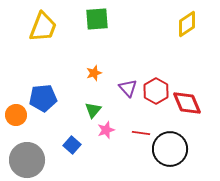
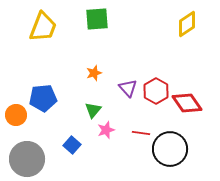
red diamond: rotated 12 degrees counterclockwise
gray circle: moved 1 px up
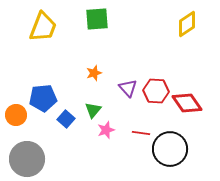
red hexagon: rotated 25 degrees counterclockwise
blue square: moved 6 px left, 26 px up
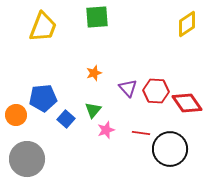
green square: moved 2 px up
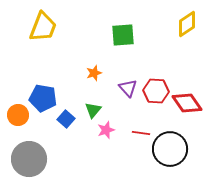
green square: moved 26 px right, 18 px down
blue pentagon: rotated 16 degrees clockwise
orange circle: moved 2 px right
gray circle: moved 2 px right
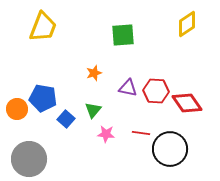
purple triangle: rotated 36 degrees counterclockwise
orange circle: moved 1 px left, 6 px up
pink star: moved 4 px down; rotated 24 degrees clockwise
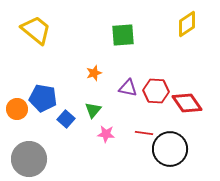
yellow trapezoid: moved 7 px left, 3 px down; rotated 72 degrees counterclockwise
red line: moved 3 px right
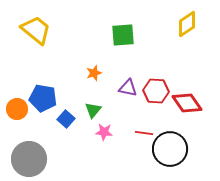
pink star: moved 2 px left, 2 px up
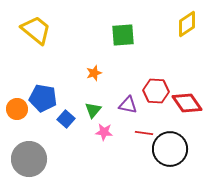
purple triangle: moved 17 px down
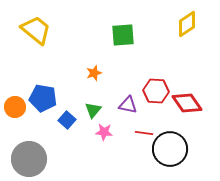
orange circle: moved 2 px left, 2 px up
blue square: moved 1 px right, 1 px down
